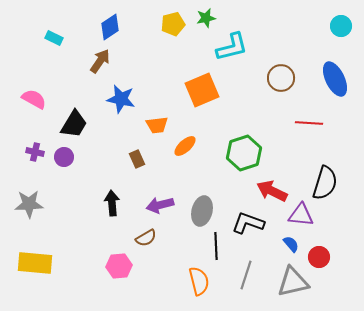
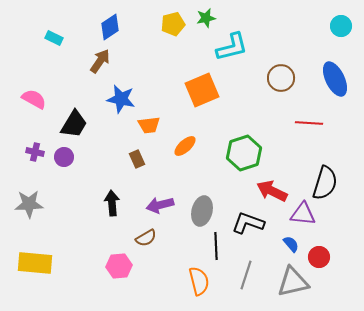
orange trapezoid: moved 8 px left
purple triangle: moved 2 px right, 1 px up
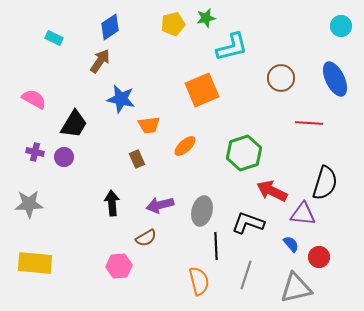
gray triangle: moved 3 px right, 6 px down
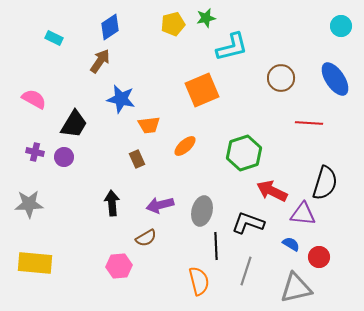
blue ellipse: rotated 8 degrees counterclockwise
blue semicircle: rotated 18 degrees counterclockwise
gray line: moved 4 px up
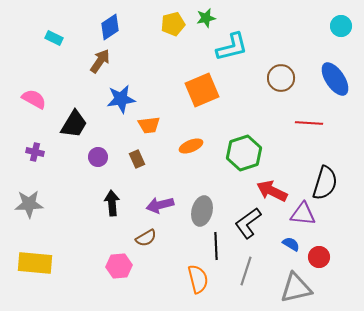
blue star: rotated 20 degrees counterclockwise
orange ellipse: moved 6 px right; rotated 20 degrees clockwise
purple circle: moved 34 px right
black L-shape: rotated 56 degrees counterclockwise
orange semicircle: moved 1 px left, 2 px up
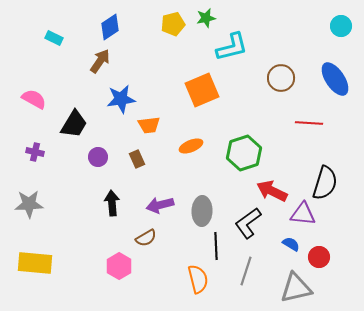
gray ellipse: rotated 12 degrees counterclockwise
pink hexagon: rotated 25 degrees counterclockwise
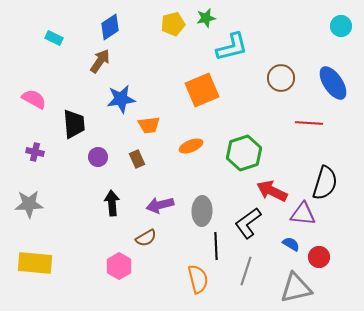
blue ellipse: moved 2 px left, 4 px down
black trapezoid: rotated 36 degrees counterclockwise
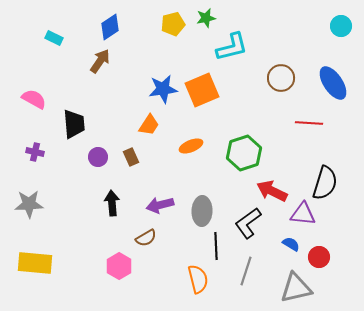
blue star: moved 42 px right, 10 px up
orange trapezoid: rotated 50 degrees counterclockwise
brown rectangle: moved 6 px left, 2 px up
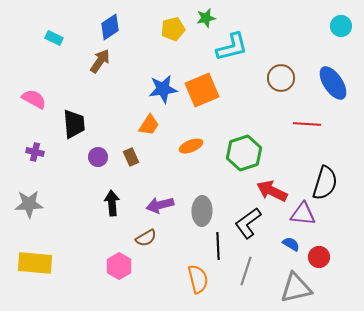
yellow pentagon: moved 5 px down
red line: moved 2 px left, 1 px down
black line: moved 2 px right
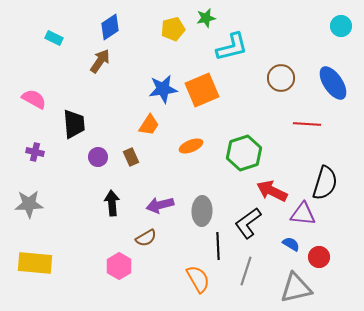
orange semicircle: rotated 16 degrees counterclockwise
